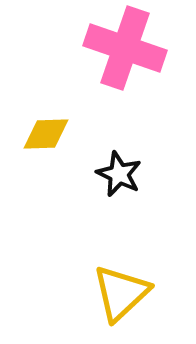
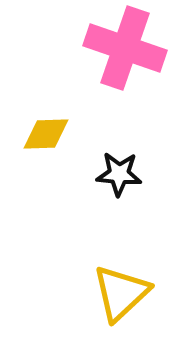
black star: rotated 21 degrees counterclockwise
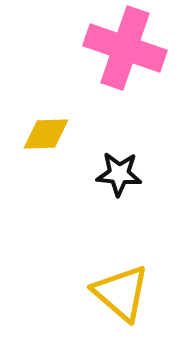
yellow triangle: rotated 36 degrees counterclockwise
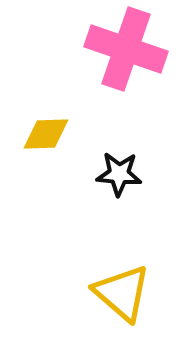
pink cross: moved 1 px right, 1 px down
yellow triangle: moved 1 px right
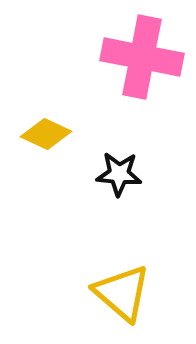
pink cross: moved 16 px right, 8 px down; rotated 8 degrees counterclockwise
yellow diamond: rotated 27 degrees clockwise
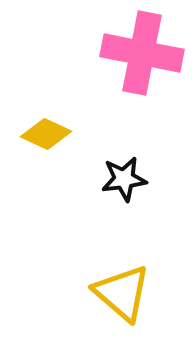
pink cross: moved 4 px up
black star: moved 5 px right, 5 px down; rotated 12 degrees counterclockwise
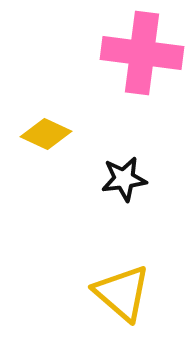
pink cross: rotated 4 degrees counterclockwise
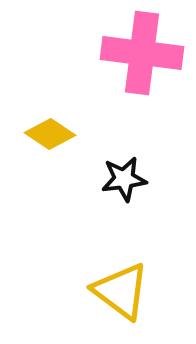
yellow diamond: moved 4 px right; rotated 9 degrees clockwise
yellow triangle: moved 1 px left, 2 px up; rotated 4 degrees counterclockwise
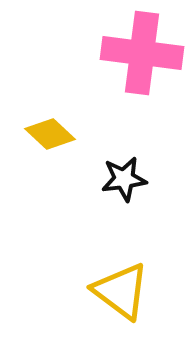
yellow diamond: rotated 9 degrees clockwise
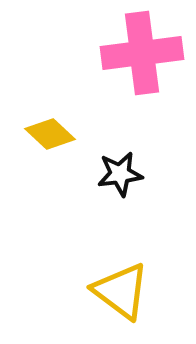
pink cross: rotated 14 degrees counterclockwise
black star: moved 4 px left, 5 px up
